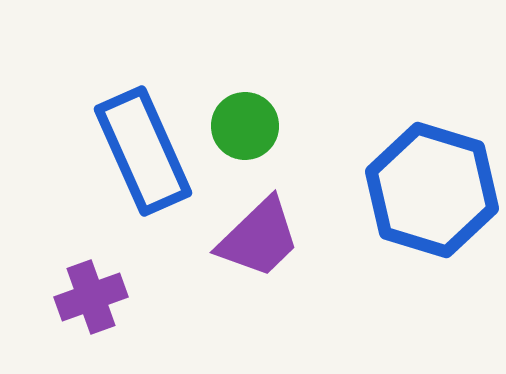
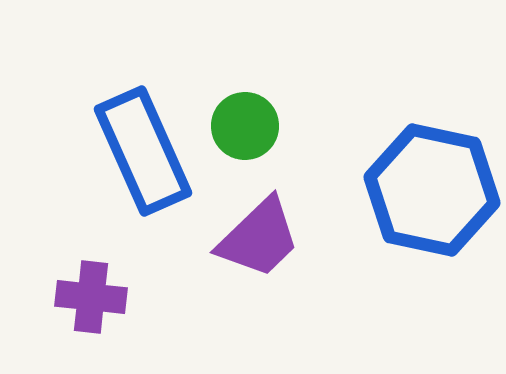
blue hexagon: rotated 5 degrees counterclockwise
purple cross: rotated 26 degrees clockwise
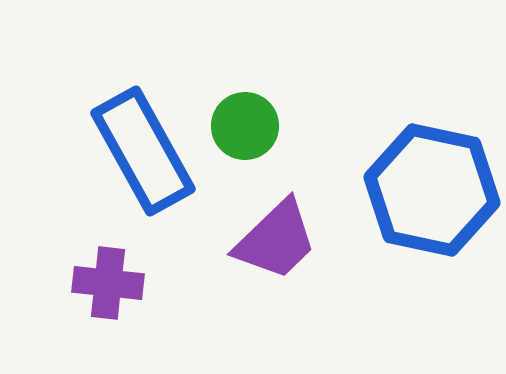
blue rectangle: rotated 5 degrees counterclockwise
purple trapezoid: moved 17 px right, 2 px down
purple cross: moved 17 px right, 14 px up
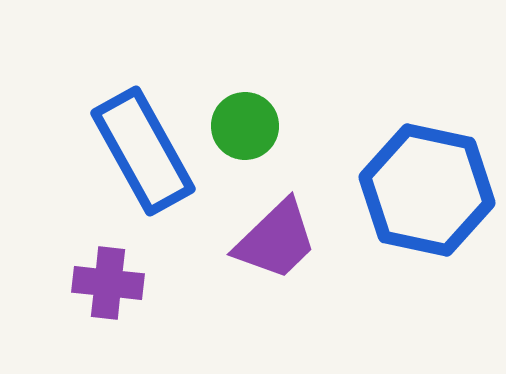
blue hexagon: moved 5 px left
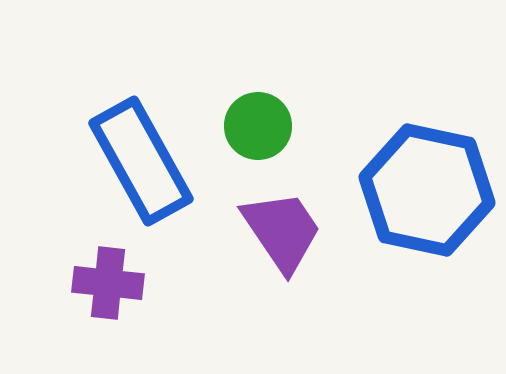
green circle: moved 13 px right
blue rectangle: moved 2 px left, 10 px down
purple trapezoid: moved 6 px right, 9 px up; rotated 80 degrees counterclockwise
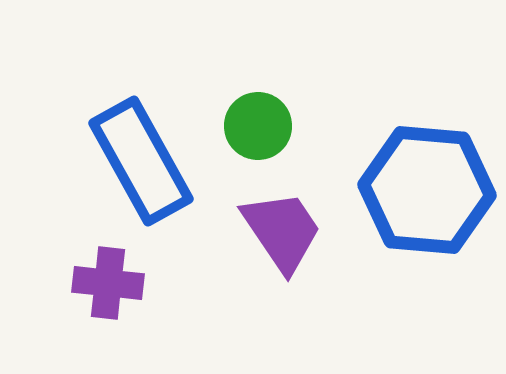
blue hexagon: rotated 7 degrees counterclockwise
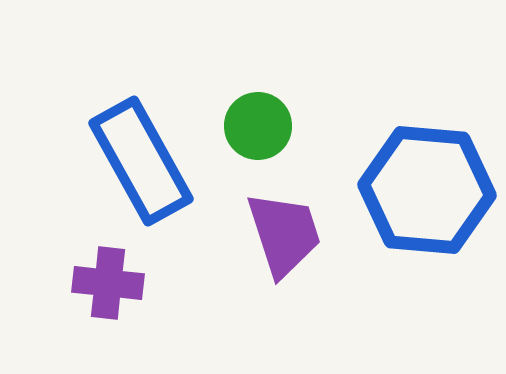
purple trapezoid: moved 2 px right, 3 px down; rotated 16 degrees clockwise
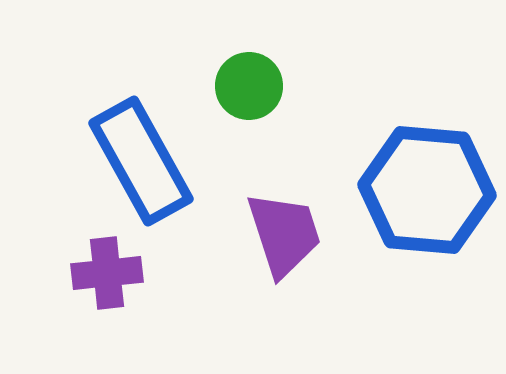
green circle: moved 9 px left, 40 px up
purple cross: moved 1 px left, 10 px up; rotated 12 degrees counterclockwise
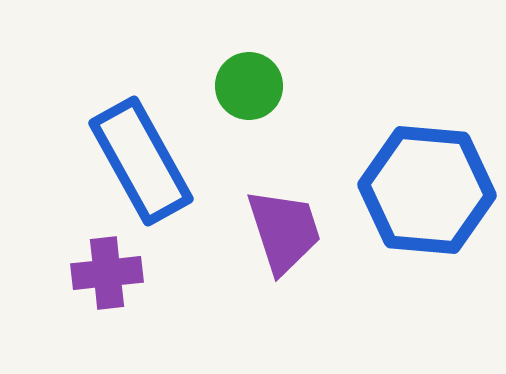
purple trapezoid: moved 3 px up
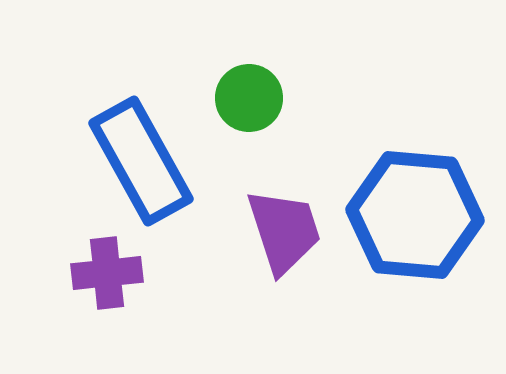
green circle: moved 12 px down
blue hexagon: moved 12 px left, 25 px down
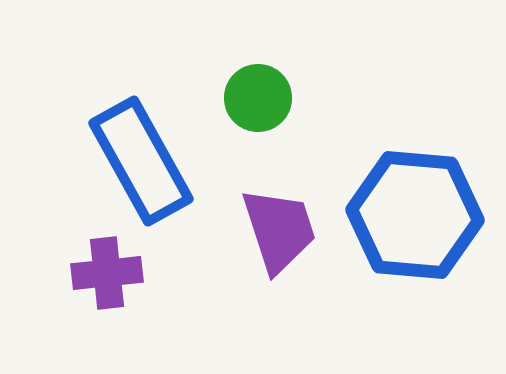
green circle: moved 9 px right
purple trapezoid: moved 5 px left, 1 px up
